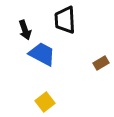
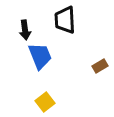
black arrow: rotated 12 degrees clockwise
blue trapezoid: moved 2 px left, 2 px down; rotated 40 degrees clockwise
brown rectangle: moved 1 px left, 3 px down
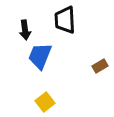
blue trapezoid: rotated 136 degrees counterclockwise
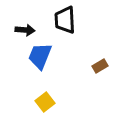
black arrow: rotated 78 degrees counterclockwise
